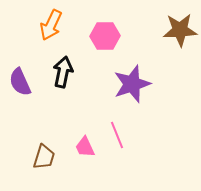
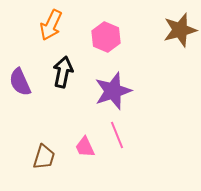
brown star: rotated 12 degrees counterclockwise
pink hexagon: moved 1 px right, 1 px down; rotated 24 degrees clockwise
purple star: moved 19 px left, 7 px down
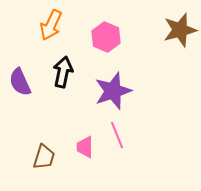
pink trapezoid: rotated 25 degrees clockwise
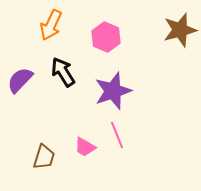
black arrow: rotated 44 degrees counterclockwise
purple semicircle: moved 2 px up; rotated 68 degrees clockwise
pink trapezoid: rotated 60 degrees counterclockwise
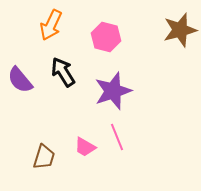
pink hexagon: rotated 8 degrees counterclockwise
purple semicircle: rotated 84 degrees counterclockwise
pink line: moved 2 px down
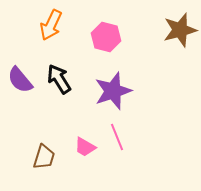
black arrow: moved 4 px left, 7 px down
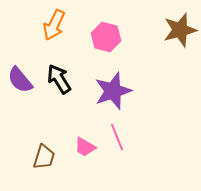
orange arrow: moved 3 px right
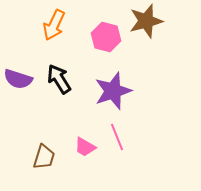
brown star: moved 34 px left, 9 px up
purple semicircle: moved 2 px left, 1 px up; rotated 32 degrees counterclockwise
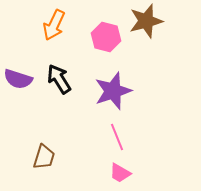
pink trapezoid: moved 35 px right, 26 px down
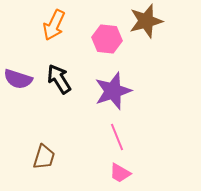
pink hexagon: moved 1 px right, 2 px down; rotated 8 degrees counterclockwise
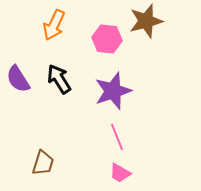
purple semicircle: rotated 40 degrees clockwise
brown trapezoid: moved 1 px left, 6 px down
